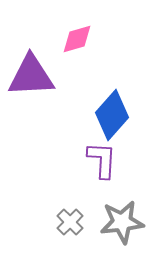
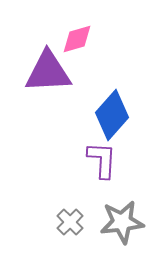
purple triangle: moved 17 px right, 4 px up
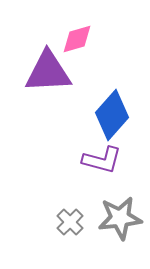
purple L-shape: rotated 102 degrees clockwise
gray star: moved 2 px left, 4 px up
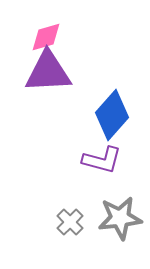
pink diamond: moved 31 px left, 2 px up
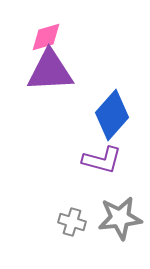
purple triangle: moved 2 px right, 1 px up
gray cross: moved 2 px right; rotated 28 degrees counterclockwise
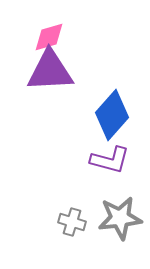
pink diamond: moved 3 px right
purple L-shape: moved 8 px right
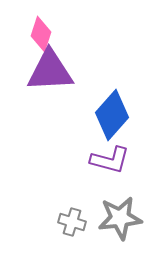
pink diamond: moved 8 px left, 3 px up; rotated 56 degrees counterclockwise
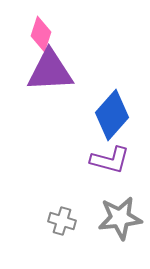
gray cross: moved 10 px left, 1 px up
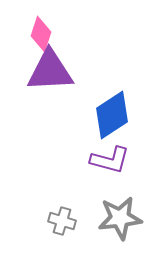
blue diamond: rotated 15 degrees clockwise
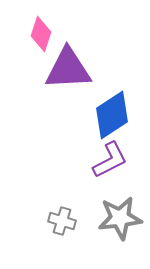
purple triangle: moved 18 px right, 2 px up
purple L-shape: rotated 42 degrees counterclockwise
